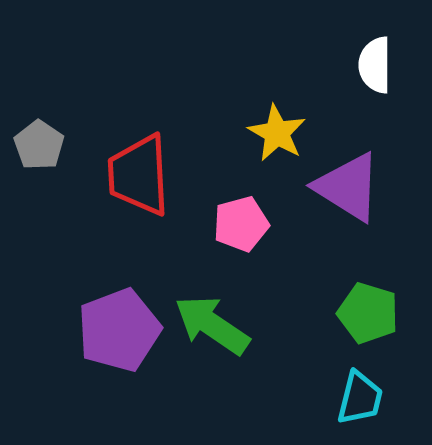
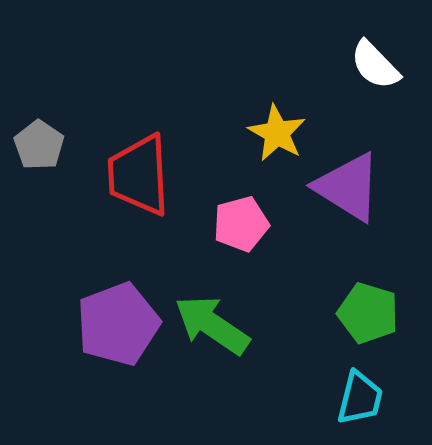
white semicircle: rotated 44 degrees counterclockwise
purple pentagon: moved 1 px left, 6 px up
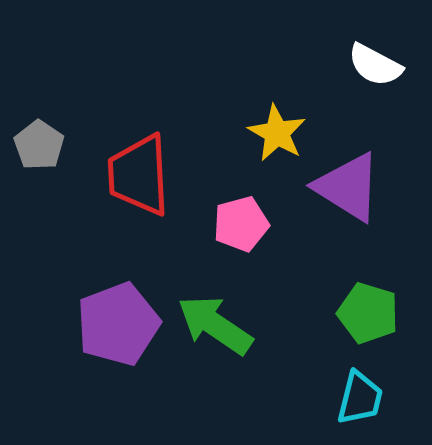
white semicircle: rotated 18 degrees counterclockwise
green arrow: moved 3 px right
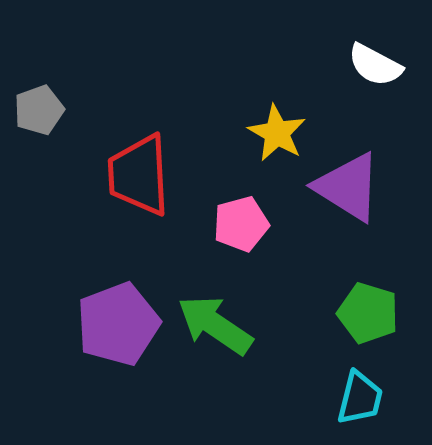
gray pentagon: moved 35 px up; rotated 18 degrees clockwise
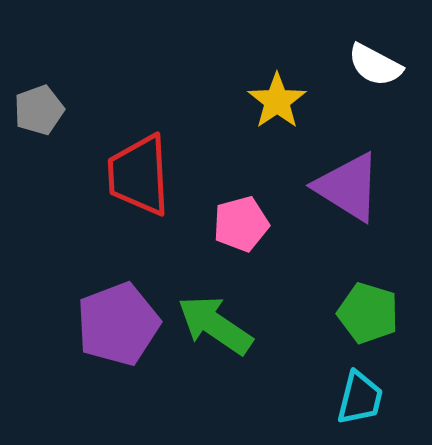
yellow star: moved 32 px up; rotated 8 degrees clockwise
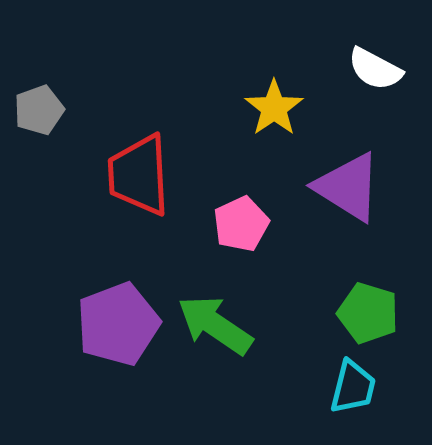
white semicircle: moved 4 px down
yellow star: moved 3 px left, 7 px down
pink pentagon: rotated 10 degrees counterclockwise
cyan trapezoid: moved 7 px left, 11 px up
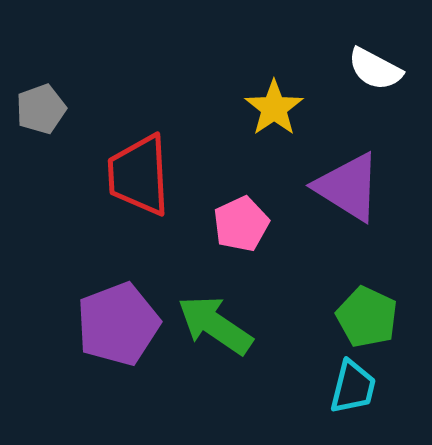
gray pentagon: moved 2 px right, 1 px up
green pentagon: moved 1 px left, 4 px down; rotated 8 degrees clockwise
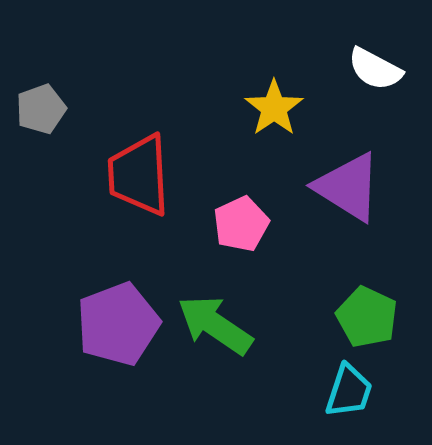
cyan trapezoid: moved 4 px left, 4 px down; rotated 4 degrees clockwise
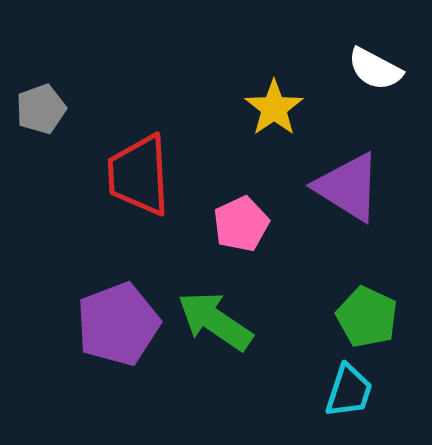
green arrow: moved 4 px up
